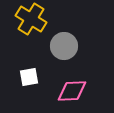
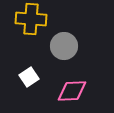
yellow cross: rotated 28 degrees counterclockwise
white square: rotated 24 degrees counterclockwise
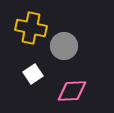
yellow cross: moved 9 px down; rotated 8 degrees clockwise
white square: moved 4 px right, 3 px up
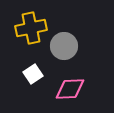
yellow cross: rotated 24 degrees counterclockwise
pink diamond: moved 2 px left, 2 px up
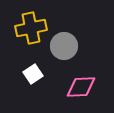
pink diamond: moved 11 px right, 2 px up
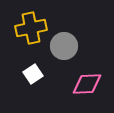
pink diamond: moved 6 px right, 3 px up
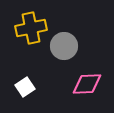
white square: moved 8 px left, 13 px down
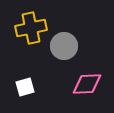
white square: rotated 18 degrees clockwise
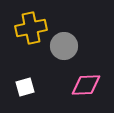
pink diamond: moved 1 px left, 1 px down
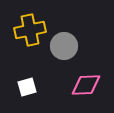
yellow cross: moved 1 px left, 2 px down
white square: moved 2 px right
